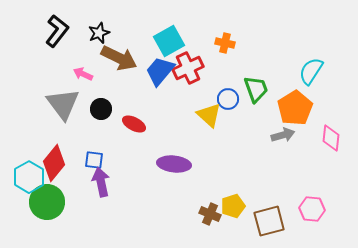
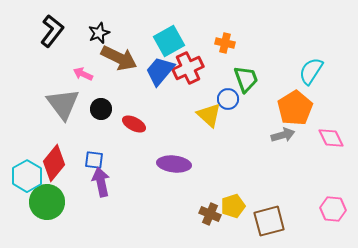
black L-shape: moved 5 px left
green trapezoid: moved 10 px left, 10 px up
pink diamond: rotated 32 degrees counterclockwise
cyan hexagon: moved 2 px left, 1 px up
pink hexagon: moved 21 px right
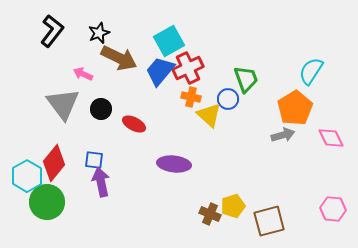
orange cross: moved 34 px left, 54 px down
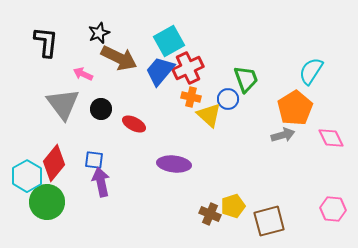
black L-shape: moved 6 px left, 11 px down; rotated 32 degrees counterclockwise
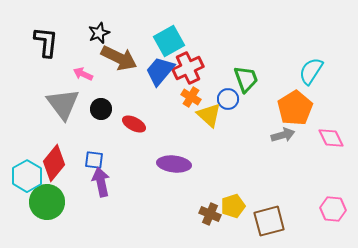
orange cross: rotated 18 degrees clockwise
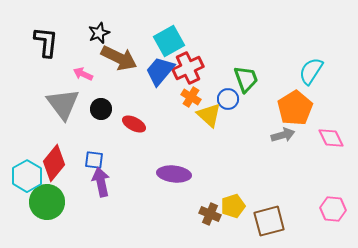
purple ellipse: moved 10 px down
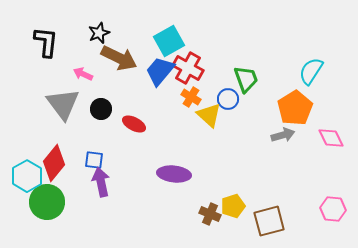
red cross: rotated 36 degrees counterclockwise
